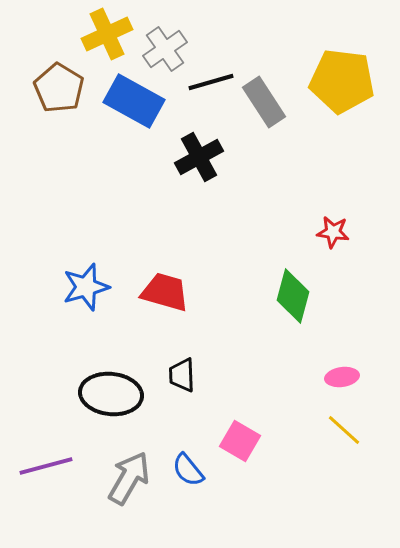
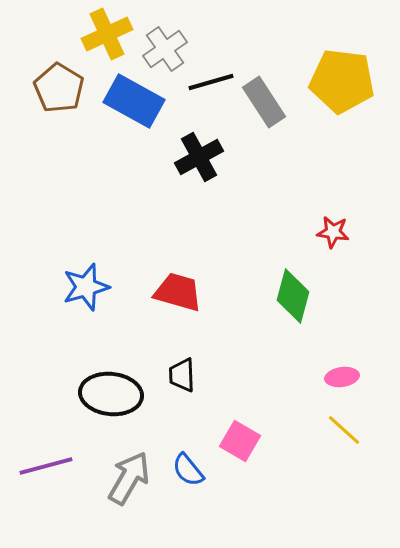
red trapezoid: moved 13 px right
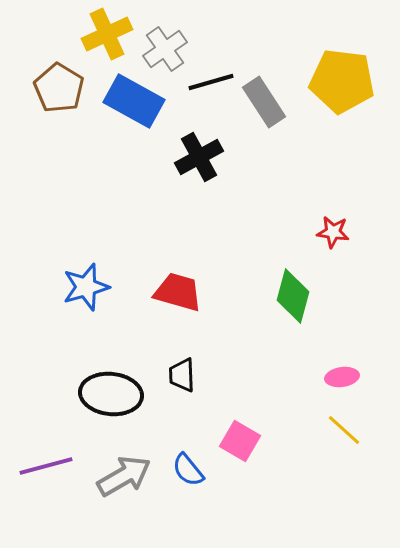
gray arrow: moved 5 px left, 2 px up; rotated 30 degrees clockwise
